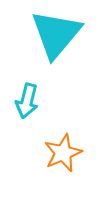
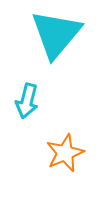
orange star: moved 2 px right
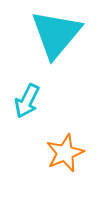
cyan arrow: rotated 12 degrees clockwise
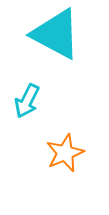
cyan triangle: rotated 42 degrees counterclockwise
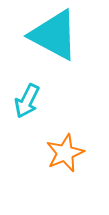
cyan triangle: moved 2 px left, 1 px down
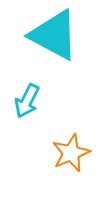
orange star: moved 6 px right
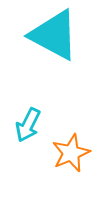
cyan arrow: moved 1 px right, 24 px down
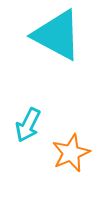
cyan triangle: moved 3 px right
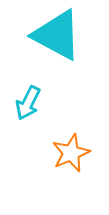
cyan arrow: moved 22 px up
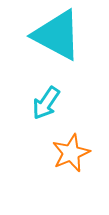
cyan arrow: moved 18 px right; rotated 8 degrees clockwise
